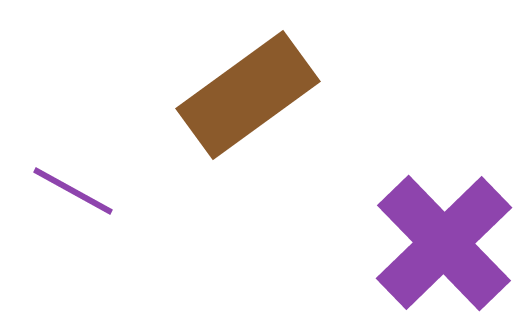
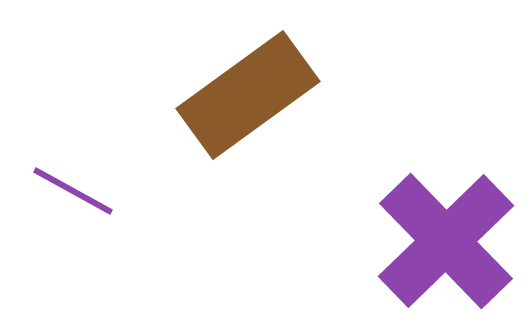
purple cross: moved 2 px right, 2 px up
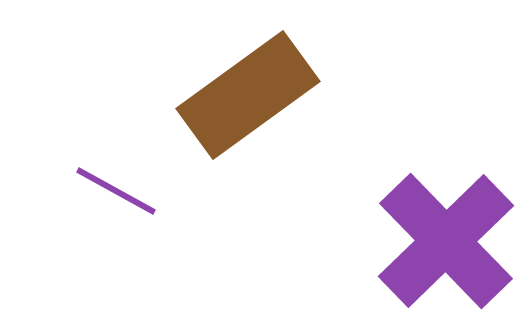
purple line: moved 43 px right
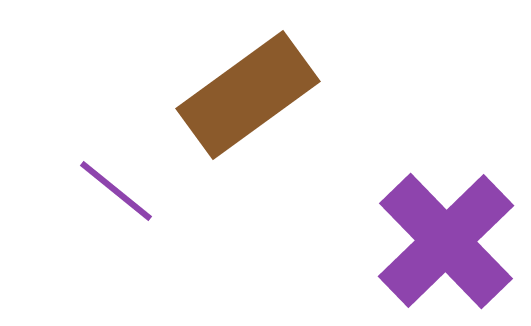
purple line: rotated 10 degrees clockwise
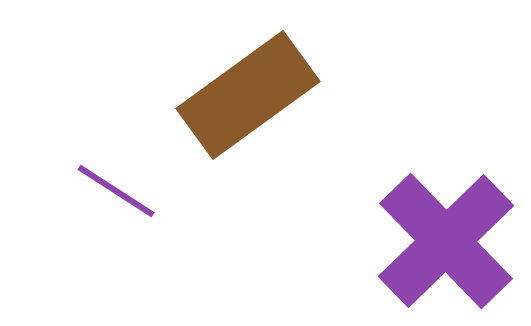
purple line: rotated 6 degrees counterclockwise
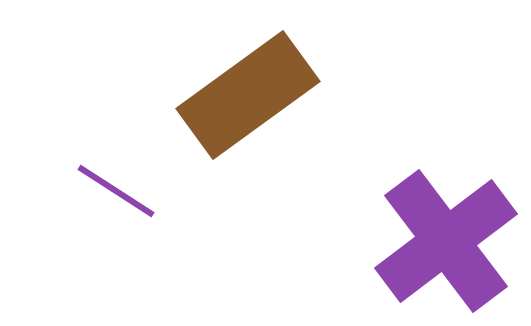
purple cross: rotated 7 degrees clockwise
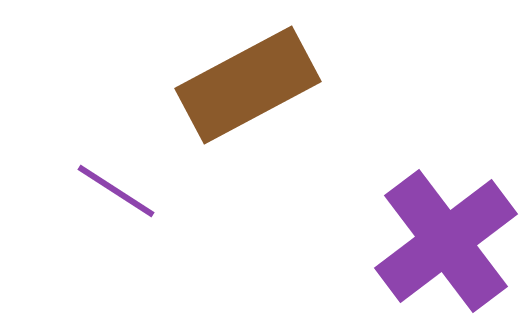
brown rectangle: moved 10 px up; rotated 8 degrees clockwise
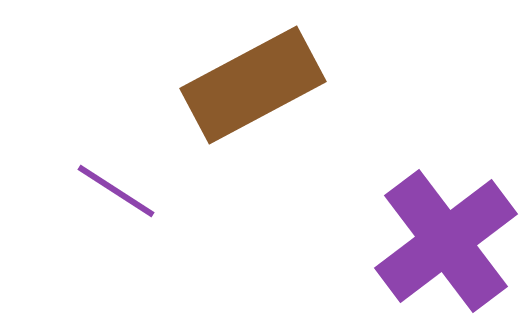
brown rectangle: moved 5 px right
